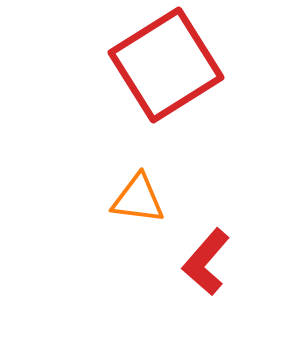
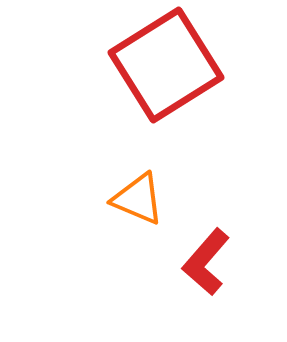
orange triangle: rotated 16 degrees clockwise
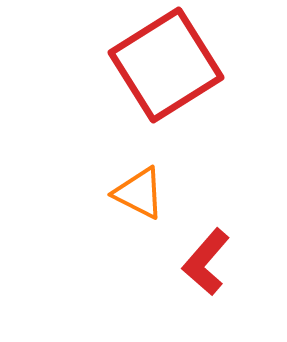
orange triangle: moved 1 px right, 6 px up; rotated 4 degrees clockwise
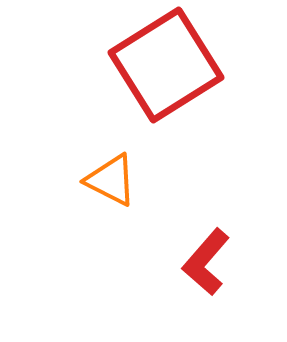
orange triangle: moved 28 px left, 13 px up
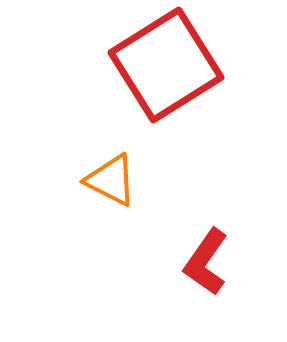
red L-shape: rotated 6 degrees counterclockwise
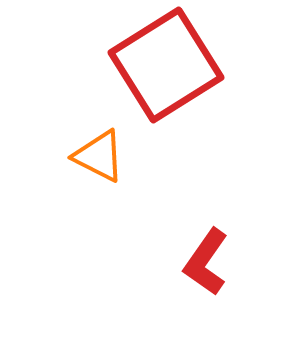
orange triangle: moved 12 px left, 24 px up
